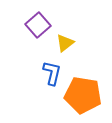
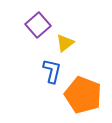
blue L-shape: moved 2 px up
orange pentagon: rotated 12 degrees clockwise
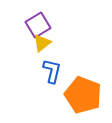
purple square: rotated 10 degrees clockwise
yellow triangle: moved 23 px left
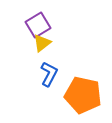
blue L-shape: moved 3 px left, 3 px down; rotated 15 degrees clockwise
orange pentagon: rotated 9 degrees counterclockwise
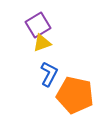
yellow triangle: rotated 18 degrees clockwise
orange pentagon: moved 8 px left
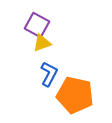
purple square: moved 1 px left; rotated 30 degrees counterclockwise
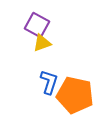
blue L-shape: moved 8 px down; rotated 10 degrees counterclockwise
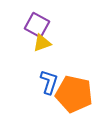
orange pentagon: moved 1 px left, 1 px up
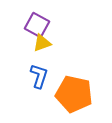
blue L-shape: moved 10 px left, 6 px up
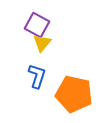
yellow triangle: rotated 30 degrees counterclockwise
blue L-shape: moved 2 px left
